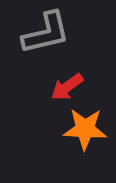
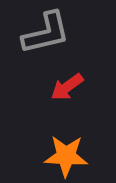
orange star: moved 19 px left, 27 px down
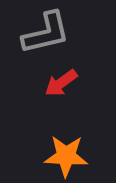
red arrow: moved 6 px left, 4 px up
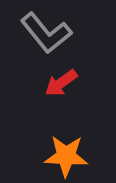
gray L-shape: rotated 64 degrees clockwise
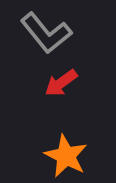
orange star: rotated 24 degrees clockwise
